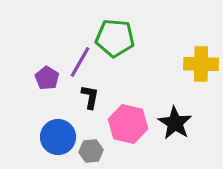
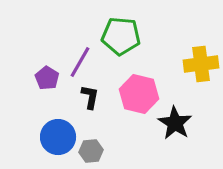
green pentagon: moved 6 px right, 2 px up
yellow cross: rotated 8 degrees counterclockwise
pink hexagon: moved 11 px right, 30 px up
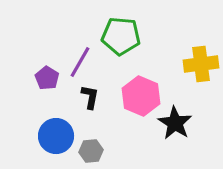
pink hexagon: moved 2 px right, 2 px down; rotated 9 degrees clockwise
blue circle: moved 2 px left, 1 px up
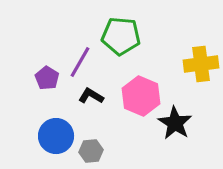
black L-shape: moved 1 px right, 1 px up; rotated 70 degrees counterclockwise
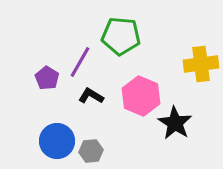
blue circle: moved 1 px right, 5 px down
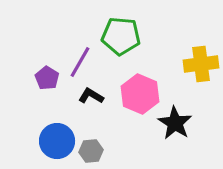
pink hexagon: moved 1 px left, 2 px up
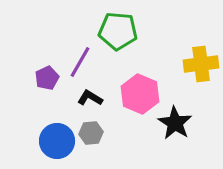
green pentagon: moved 3 px left, 5 px up
purple pentagon: rotated 15 degrees clockwise
black L-shape: moved 1 px left, 2 px down
gray hexagon: moved 18 px up
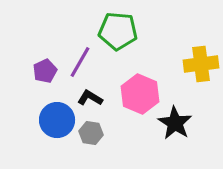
purple pentagon: moved 2 px left, 7 px up
gray hexagon: rotated 15 degrees clockwise
blue circle: moved 21 px up
